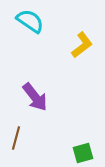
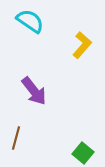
yellow L-shape: rotated 12 degrees counterclockwise
purple arrow: moved 1 px left, 6 px up
green square: rotated 35 degrees counterclockwise
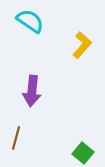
purple arrow: moved 2 px left; rotated 44 degrees clockwise
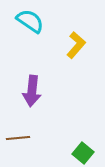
yellow L-shape: moved 6 px left
brown line: moved 2 px right; rotated 70 degrees clockwise
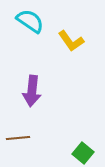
yellow L-shape: moved 5 px left, 4 px up; rotated 104 degrees clockwise
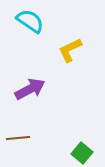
yellow L-shape: moved 1 px left, 9 px down; rotated 100 degrees clockwise
purple arrow: moved 2 px left, 2 px up; rotated 124 degrees counterclockwise
green square: moved 1 px left
